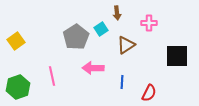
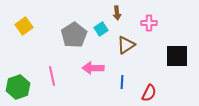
gray pentagon: moved 2 px left, 2 px up
yellow square: moved 8 px right, 15 px up
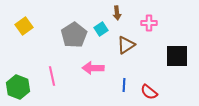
blue line: moved 2 px right, 3 px down
green hexagon: rotated 20 degrees counterclockwise
red semicircle: moved 1 px up; rotated 102 degrees clockwise
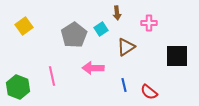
brown triangle: moved 2 px down
blue line: rotated 16 degrees counterclockwise
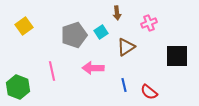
pink cross: rotated 21 degrees counterclockwise
cyan square: moved 3 px down
gray pentagon: rotated 15 degrees clockwise
pink line: moved 5 px up
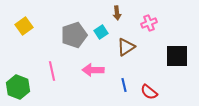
pink arrow: moved 2 px down
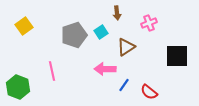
pink arrow: moved 12 px right, 1 px up
blue line: rotated 48 degrees clockwise
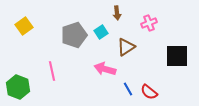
pink arrow: rotated 15 degrees clockwise
blue line: moved 4 px right, 4 px down; rotated 64 degrees counterclockwise
